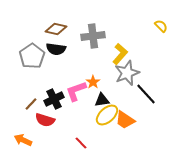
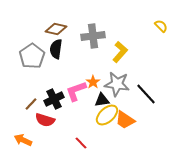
black semicircle: rotated 90 degrees clockwise
yellow L-shape: moved 2 px up
gray star: moved 10 px left, 11 px down; rotated 30 degrees clockwise
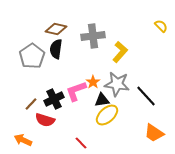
black line: moved 2 px down
orange trapezoid: moved 29 px right, 13 px down
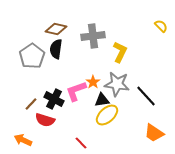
yellow L-shape: rotated 15 degrees counterclockwise
black cross: rotated 36 degrees counterclockwise
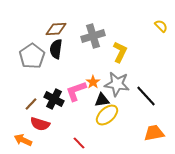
brown diamond: rotated 15 degrees counterclockwise
gray cross: rotated 10 degrees counterclockwise
red semicircle: moved 5 px left, 4 px down
orange trapezoid: rotated 135 degrees clockwise
red line: moved 2 px left
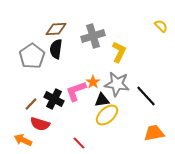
yellow L-shape: moved 1 px left
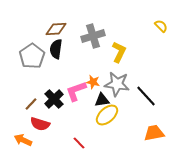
orange star: rotated 24 degrees counterclockwise
black cross: rotated 18 degrees clockwise
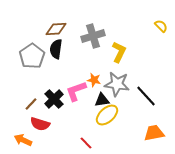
orange star: moved 1 px right, 2 px up
red line: moved 7 px right
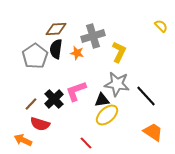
gray pentagon: moved 3 px right
orange star: moved 17 px left, 27 px up
orange trapezoid: moved 1 px left, 1 px up; rotated 45 degrees clockwise
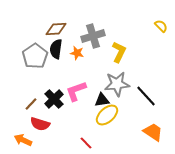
gray star: rotated 15 degrees counterclockwise
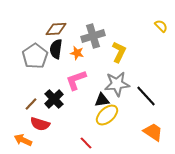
pink L-shape: moved 11 px up
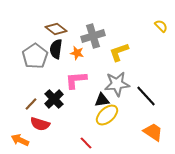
brown diamond: rotated 40 degrees clockwise
yellow L-shape: rotated 135 degrees counterclockwise
pink L-shape: rotated 15 degrees clockwise
orange arrow: moved 3 px left
